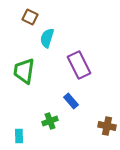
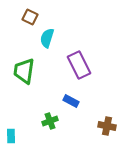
blue rectangle: rotated 21 degrees counterclockwise
cyan rectangle: moved 8 px left
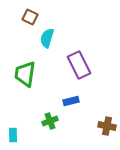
green trapezoid: moved 1 px right, 3 px down
blue rectangle: rotated 42 degrees counterclockwise
cyan rectangle: moved 2 px right, 1 px up
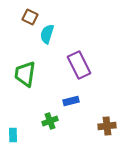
cyan semicircle: moved 4 px up
brown cross: rotated 18 degrees counterclockwise
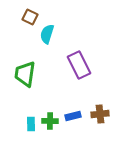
blue rectangle: moved 2 px right, 15 px down
green cross: rotated 21 degrees clockwise
brown cross: moved 7 px left, 12 px up
cyan rectangle: moved 18 px right, 11 px up
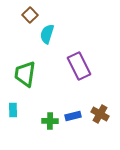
brown square: moved 2 px up; rotated 21 degrees clockwise
purple rectangle: moved 1 px down
brown cross: rotated 36 degrees clockwise
cyan rectangle: moved 18 px left, 14 px up
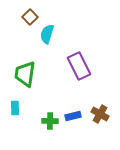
brown square: moved 2 px down
cyan rectangle: moved 2 px right, 2 px up
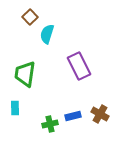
green cross: moved 3 px down; rotated 14 degrees counterclockwise
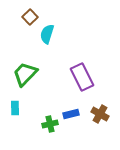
purple rectangle: moved 3 px right, 11 px down
green trapezoid: rotated 36 degrees clockwise
blue rectangle: moved 2 px left, 2 px up
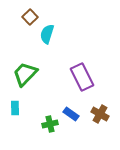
blue rectangle: rotated 49 degrees clockwise
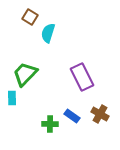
brown square: rotated 14 degrees counterclockwise
cyan semicircle: moved 1 px right, 1 px up
cyan rectangle: moved 3 px left, 10 px up
blue rectangle: moved 1 px right, 2 px down
green cross: rotated 14 degrees clockwise
